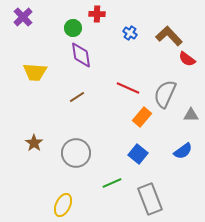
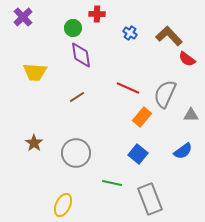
green line: rotated 36 degrees clockwise
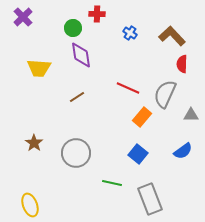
brown L-shape: moved 3 px right
red semicircle: moved 5 px left, 5 px down; rotated 54 degrees clockwise
yellow trapezoid: moved 4 px right, 4 px up
yellow ellipse: moved 33 px left; rotated 45 degrees counterclockwise
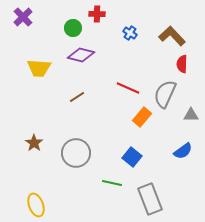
purple diamond: rotated 68 degrees counterclockwise
blue square: moved 6 px left, 3 px down
yellow ellipse: moved 6 px right
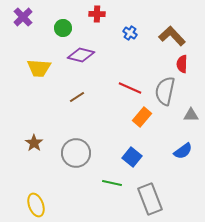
green circle: moved 10 px left
red line: moved 2 px right
gray semicircle: moved 3 px up; rotated 12 degrees counterclockwise
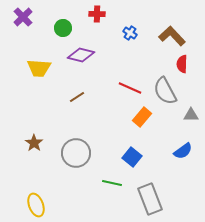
gray semicircle: rotated 40 degrees counterclockwise
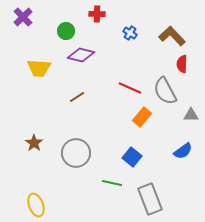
green circle: moved 3 px right, 3 px down
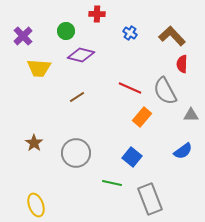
purple cross: moved 19 px down
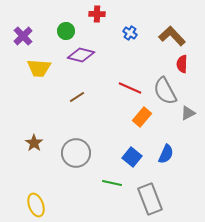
gray triangle: moved 3 px left, 2 px up; rotated 28 degrees counterclockwise
blue semicircle: moved 17 px left, 3 px down; rotated 30 degrees counterclockwise
